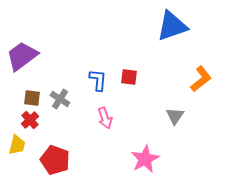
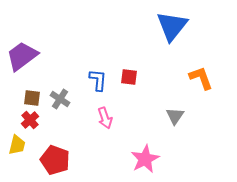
blue triangle: rotated 32 degrees counterclockwise
orange L-shape: moved 1 px up; rotated 72 degrees counterclockwise
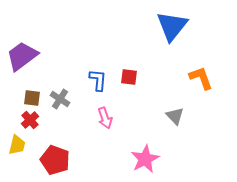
gray triangle: rotated 18 degrees counterclockwise
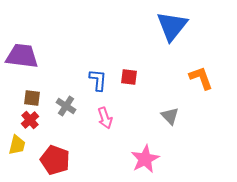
purple trapezoid: rotated 44 degrees clockwise
gray cross: moved 6 px right, 7 px down
gray triangle: moved 5 px left
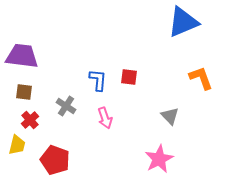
blue triangle: moved 11 px right, 4 px up; rotated 28 degrees clockwise
brown square: moved 8 px left, 6 px up
pink star: moved 14 px right
